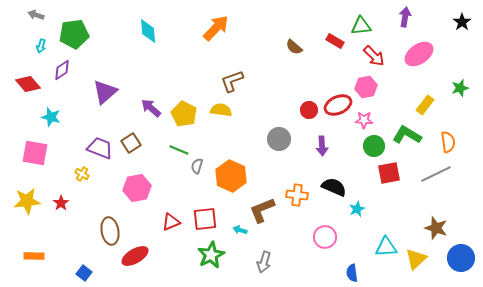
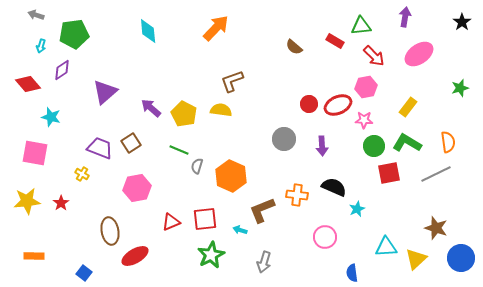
yellow rectangle at (425, 105): moved 17 px left, 2 px down
red circle at (309, 110): moved 6 px up
green L-shape at (407, 135): moved 8 px down
gray circle at (279, 139): moved 5 px right
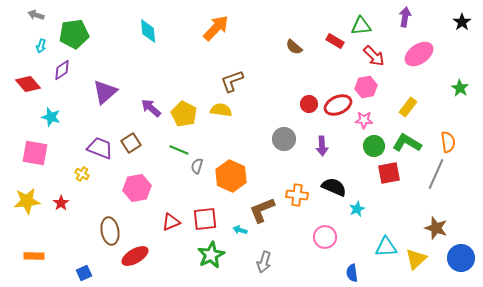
green star at (460, 88): rotated 24 degrees counterclockwise
gray line at (436, 174): rotated 40 degrees counterclockwise
blue square at (84, 273): rotated 28 degrees clockwise
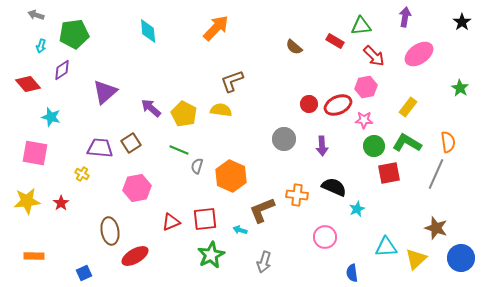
purple trapezoid at (100, 148): rotated 16 degrees counterclockwise
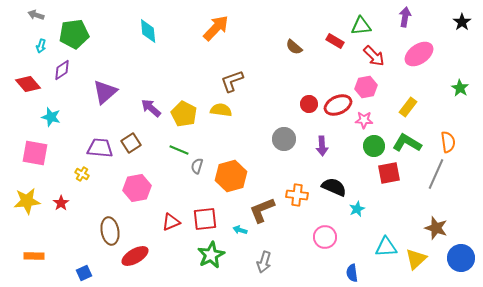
orange hexagon at (231, 176): rotated 20 degrees clockwise
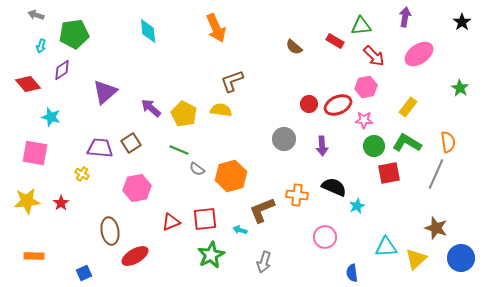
orange arrow at (216, 28): rotated 112 degrees clockwise
gray semicircle at (197, 166): moved 3 px down; rotated 70 degrees counterclockwise
cyan star at (357, 209): moved 3 px up
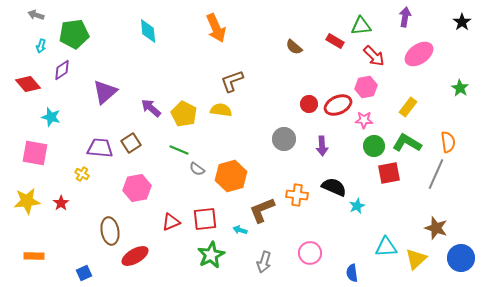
pink circle at (325, 237): moved 15 px left, 16 px down
